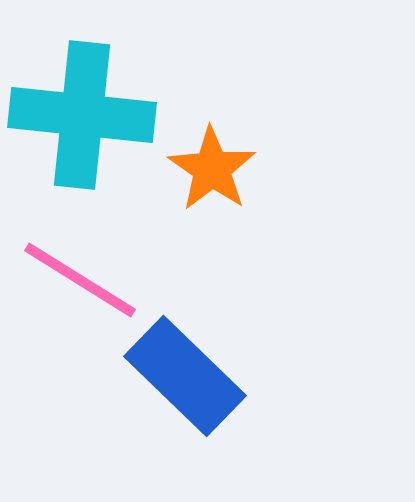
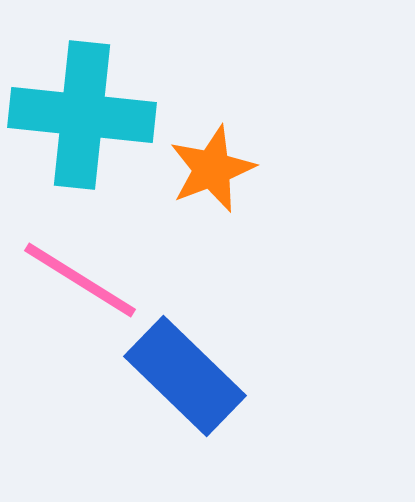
orange star: rotated 16 degrees clockwise
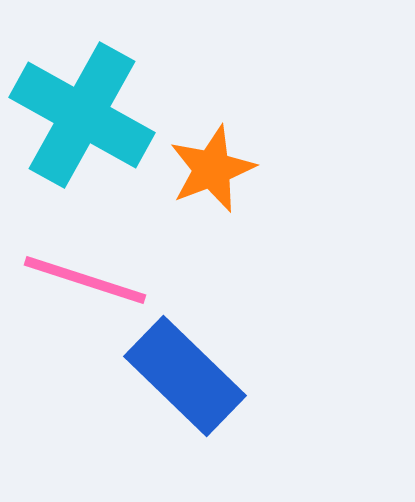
cyan cross: rotated 23 degrees clockwise
pink line: moved 5 px right; rotated 14 degrees counterclockwise
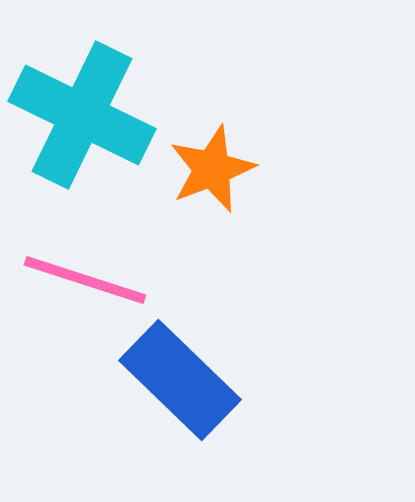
cyan cross: rotated 3 degrees counterclockwise
blue rectangle: moved 5 px left, 4 px down
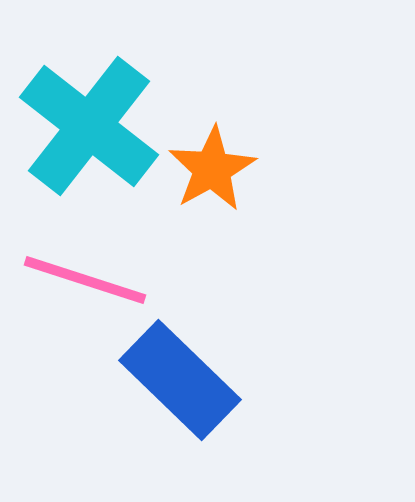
cyan cross: moved 7 px right, 11 px down; rotated 12 degrees clockwise
orange star: rotated 8 degrees counterclockwise
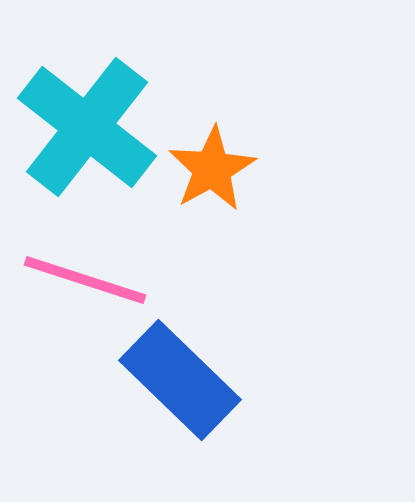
cyan cross: moved 2 px left, 1 px down
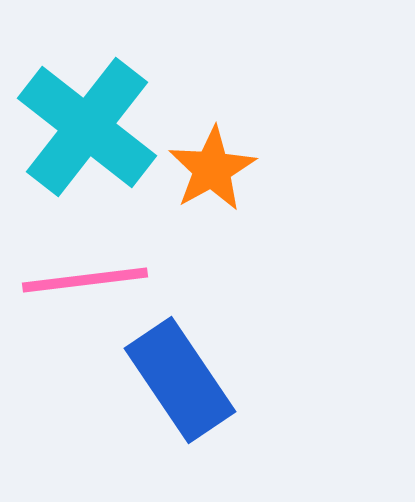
pink line: rotated 25 degrees counterclockwise
blue rectangle: rotated 12 degrees clockwise
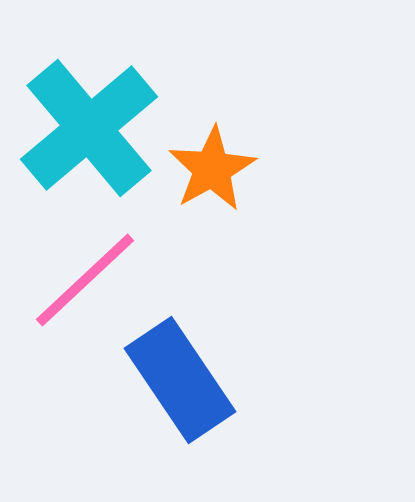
cyan cross: moved 2 px right, 1 px down; rotated 12 degrees clockwise
pink line: rotated 36 degrees counterclockwise
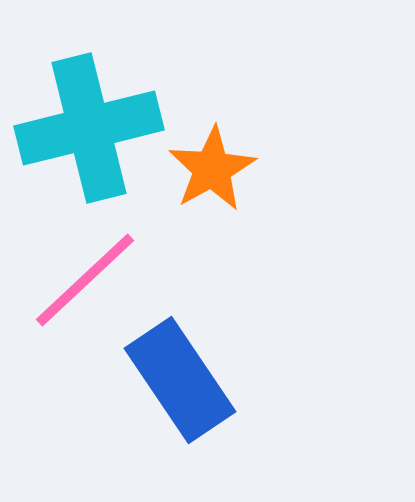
cyan cross: rotated 26 degrees clockwise
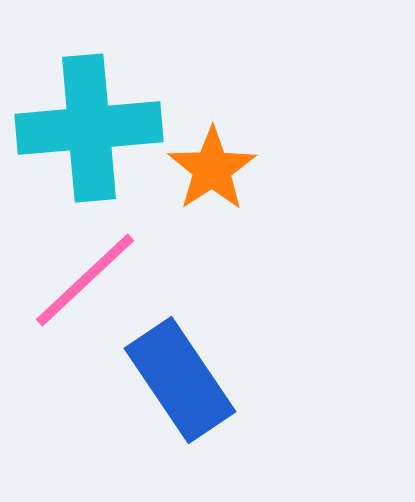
cyan cross: rotated 9 degrees clockwise
orange star: rotated 4 degrees counterclockwise
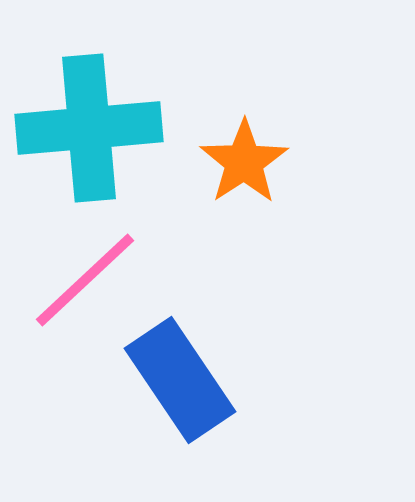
orange star: moved 32 px right, 7 px up
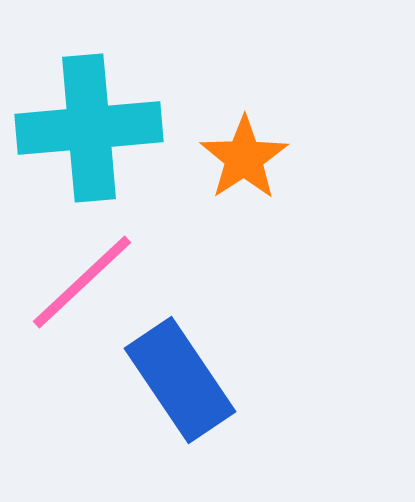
orange star: moved 4 px up
pink line: moved 3 px left, 2 px down
